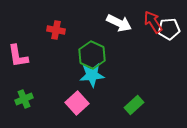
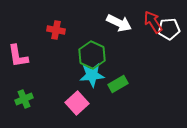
green rectangle: moved 16 px left, 21 px up; rotated 12 degrees clockwise
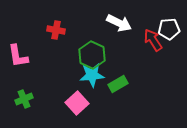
red arrow: moved 18 px down
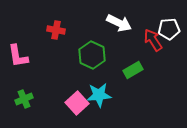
cyan star: moved 7 px right, 20 px down
green rectangle: moved 15 px right, 14 px up
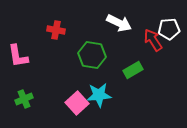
green hexagon: rotated 16 degrees counterclockwise
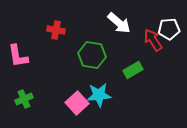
white arrow: rotated 15 degrees clockwise
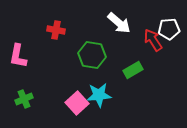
pink L-shape: rotated 20 degrees clockwise
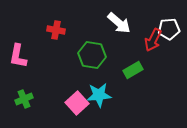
red arrow: rotated 120 degrees counterclockwise
